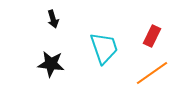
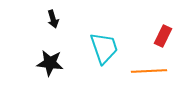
red rectangle: moved 11 px right
black star: moved 1 px left, 1 px up
orange line: moved 3 px left, 2 px up; rotated 32 degrees clockwise
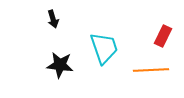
black star: moved 10 px right, 2 px down
orange line: moved 2 px right, 1 px up
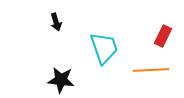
black arrow: moved 3 px right, 3 px down
black star: moved 1 px right, 15 px down
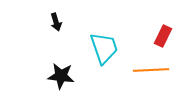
black star: moved 4 px up
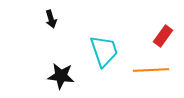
black arrow: moved 5 px left, 3 px up
red rectangle: rotated 10 degrees clockwise
cyan trapezoid: moved 3 px down
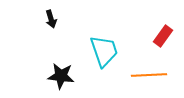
orange line: moved 2 px left, 5 px down
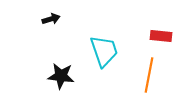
black arrow: rotated 90 degrees counterclockwise
red rectangle: moved 2 px left; rotated 60 degrees clockwise
orange line: rotated 76 degrees counterclockwise
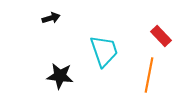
black arrow: moved 1 px up
red rectangle: rotated 40 degrees clockwise
black star: moved 1 px left
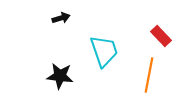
black arrow: moved 10 px right
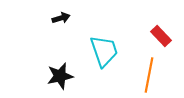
black star: rotated 20 degrees counterclockwise
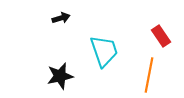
red rectangle: rotated 10 degrees clockwise
